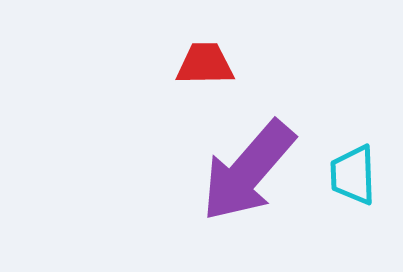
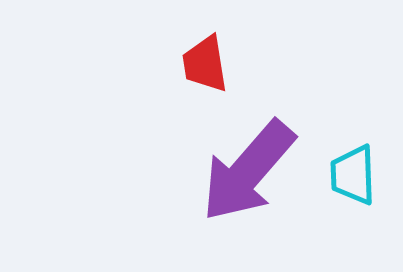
red trapezoid: rotated 98 degrees counterclockwise
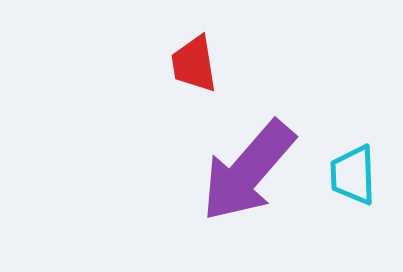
red trapezoid: moved 11 px left
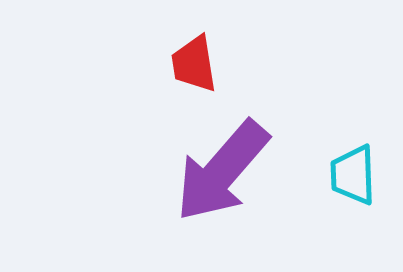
purple arrow: moved 26 px left
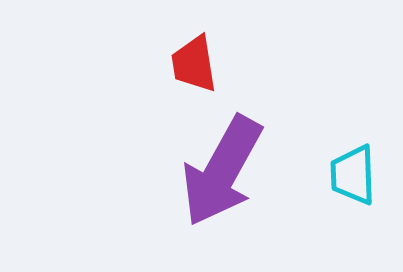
purple arrow: rotated 12 degrees counterclockwise
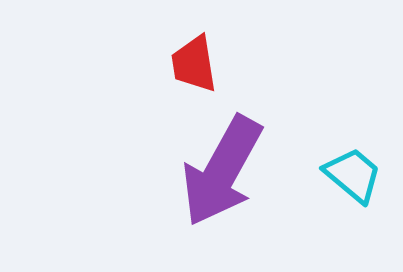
cyan trapezoid: rotated 132 degrees clockwise
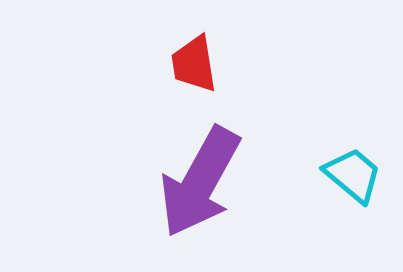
purple arrow: moved 22 px left, 11 px down
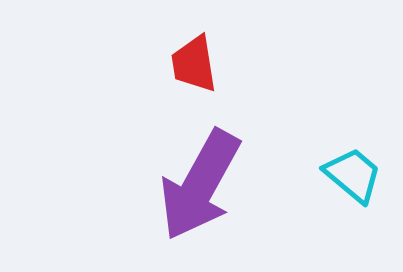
purple arrow: moved 3 px down
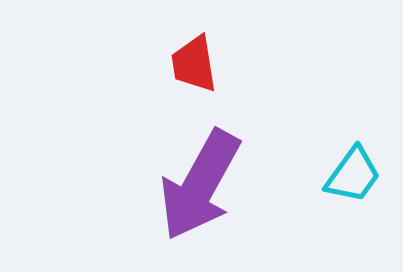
cyan trapezoid: rotated 86 degrees clockwise
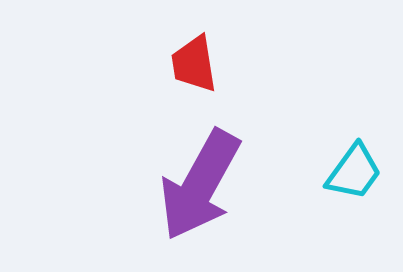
cyan trapezoid: moved 1 px right, 3 px up
